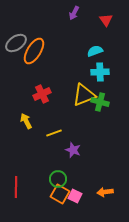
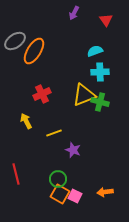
gray ellipse: moved 1 px left, 2 px up
red line: moved 13 px up; rotated 15 degrees counterclockwise
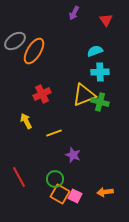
purple star: moved 5 px down
red line: moved 3 px right, 3 px down; rotated 15 degrees counterclockwise
green circle: moved 3 px left
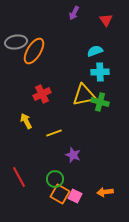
gray ellipse: moved 1 px right, 1 px down; rotated 25 degrees clockwise
yellow triangle: rotated 10 degrees clockwise
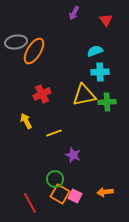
green cross: moved 7 px right; rotated 18 degrees counterclockwise
red line: moved 11 px right, 26 px down
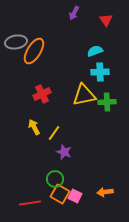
yellow arrow: moved 8 px right, 6 px down
yellow line: rotated 35 degrees counterclockwise
purple star: moved 9 px left, 3 px up
red line: rotated 70 degrees counterclockwise
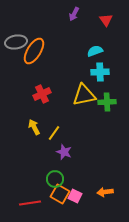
purple arrow: moved 1 px down
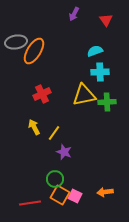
orange square: moved 1 px down
